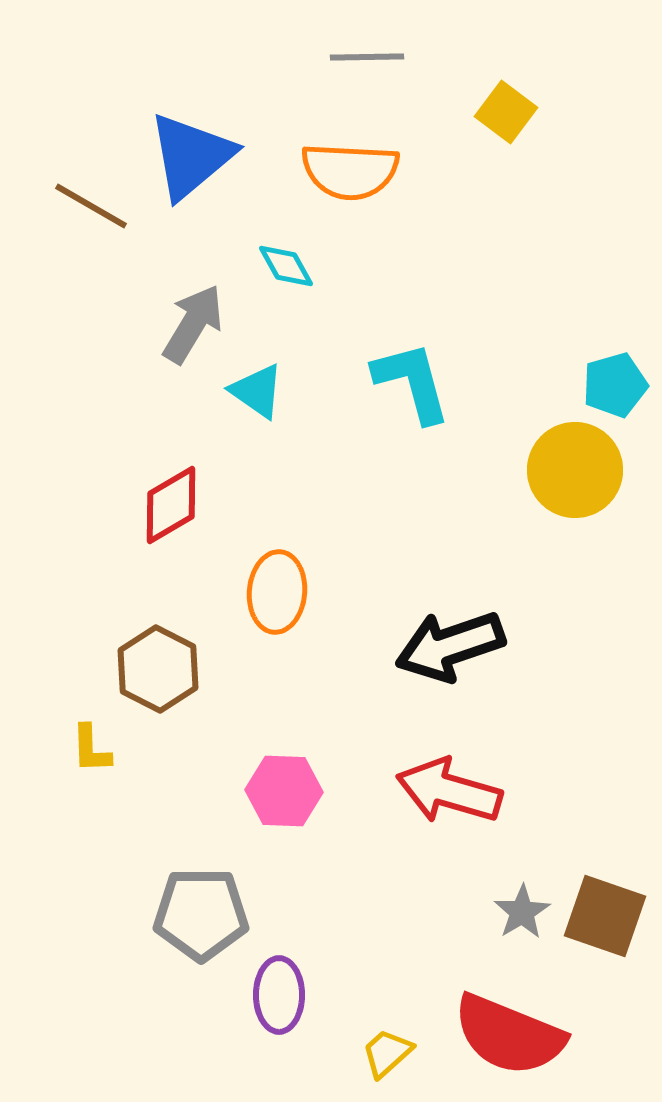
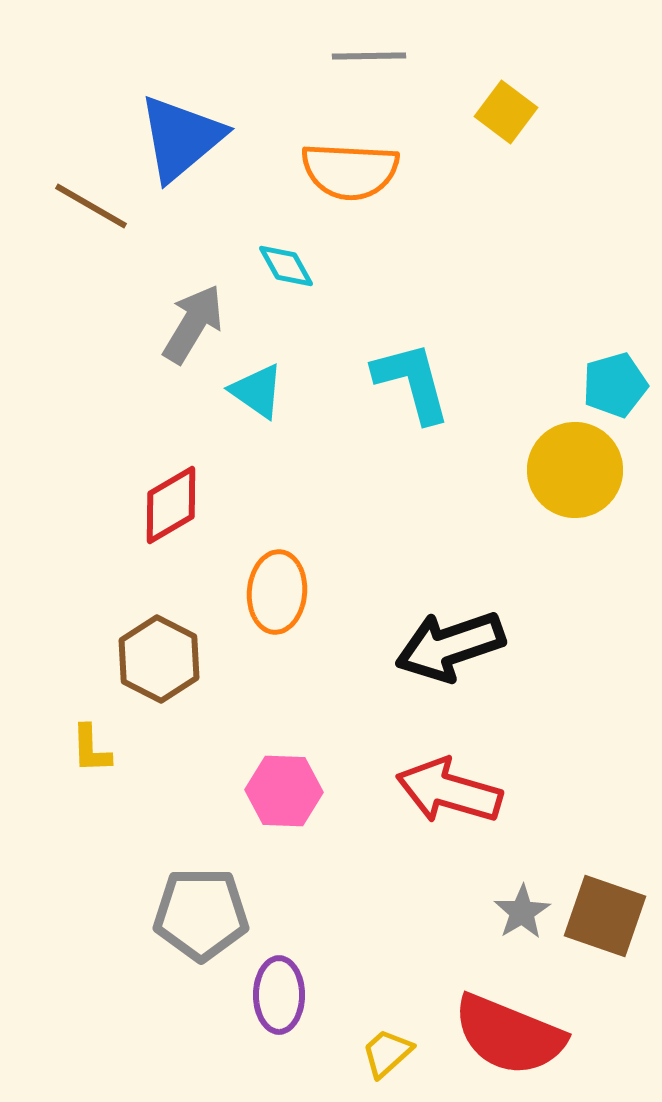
gray line: moved 2 px right, 1 px up
blue triangle: moved 10 px left, 18 px up
brown hexagon: moved 1 px right, 10 px up
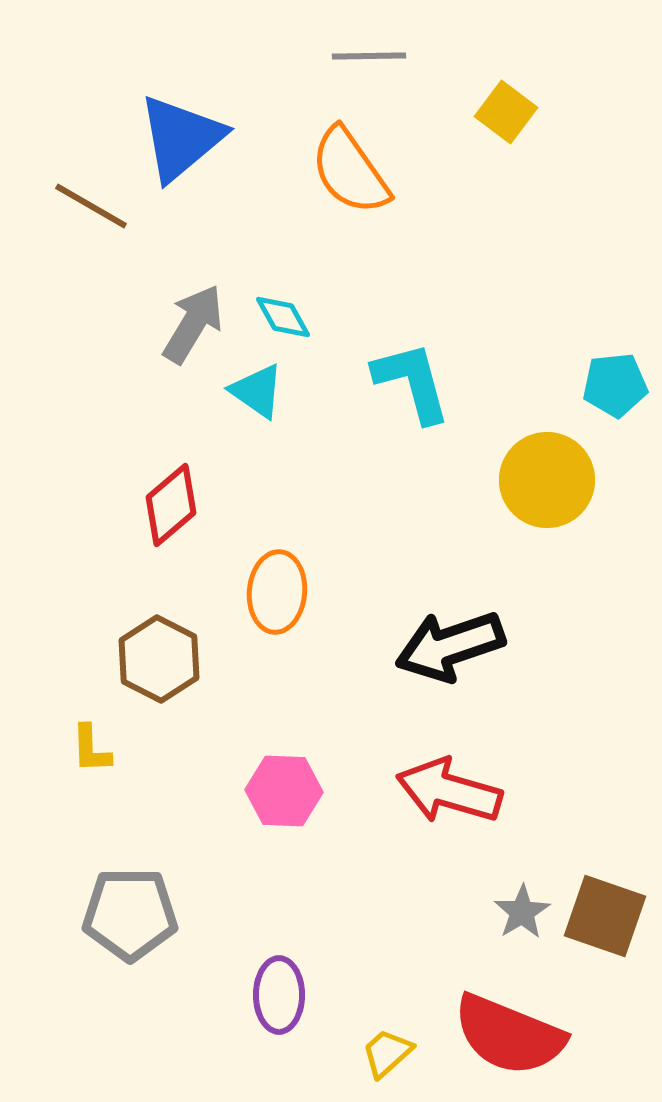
orange semicircle: rotated 52 degrees clockwise
cyan diamond: moved 3 px left, 51 px down
cyan pentagon: rotated 10 degrees clockwise
yellow circle: moved 28 px left, 10 px down
red diamond: rotated 10 degrees counterclockwise
gray pentagon: moved 71 px left
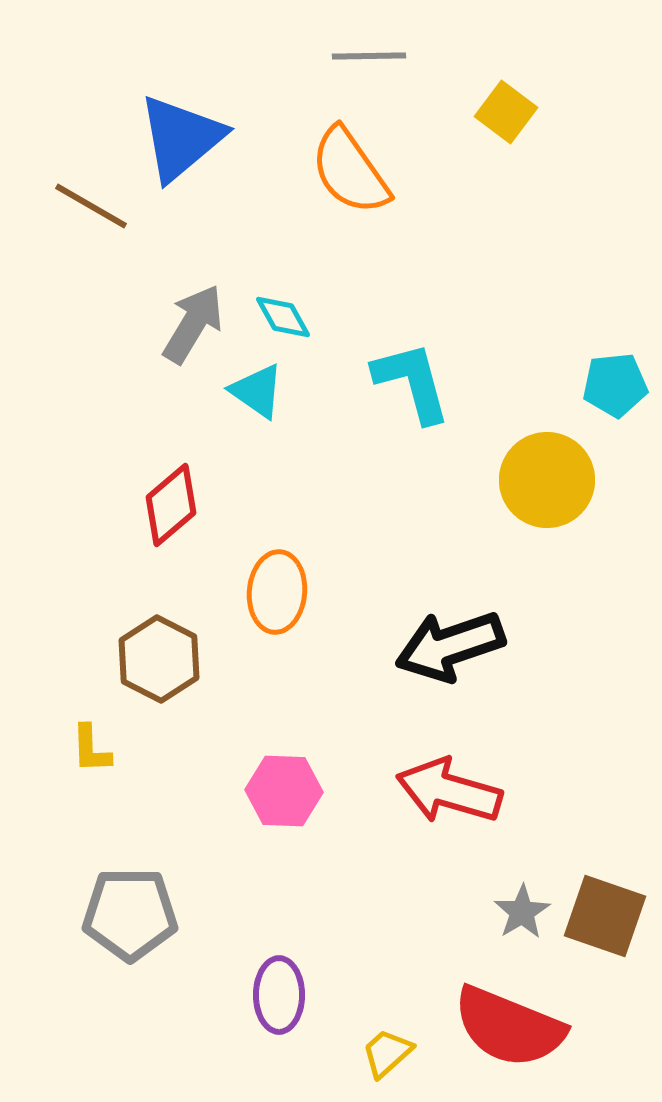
red semicircle: moved 8 px up
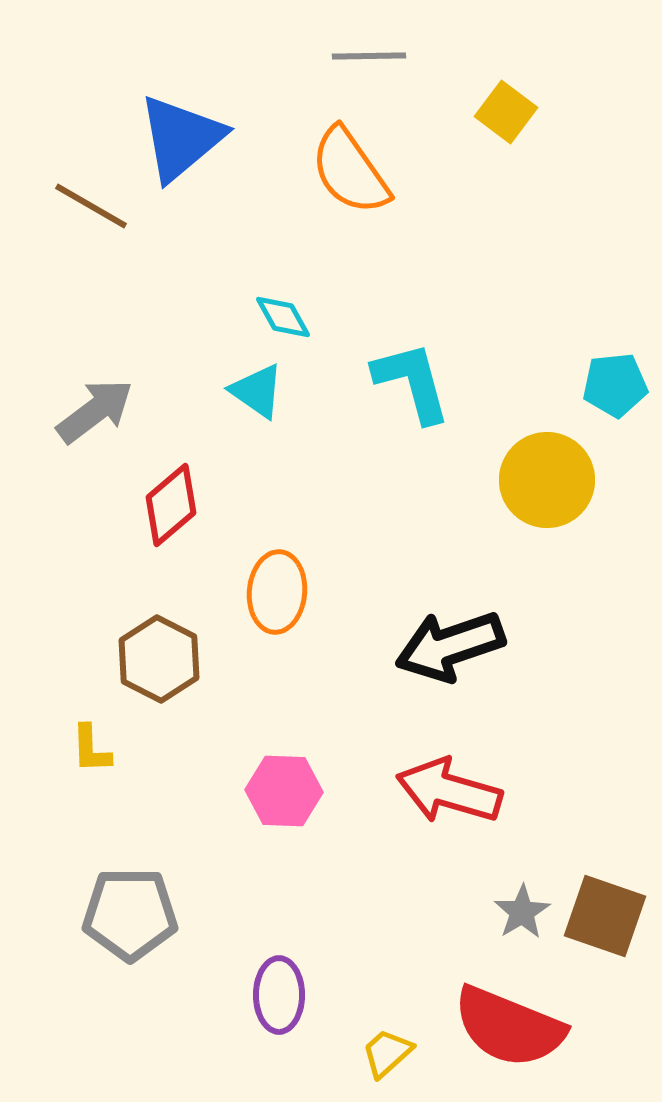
gray arrow: moved 98 px left, 87 px down; rotated 22 degrees clockwise
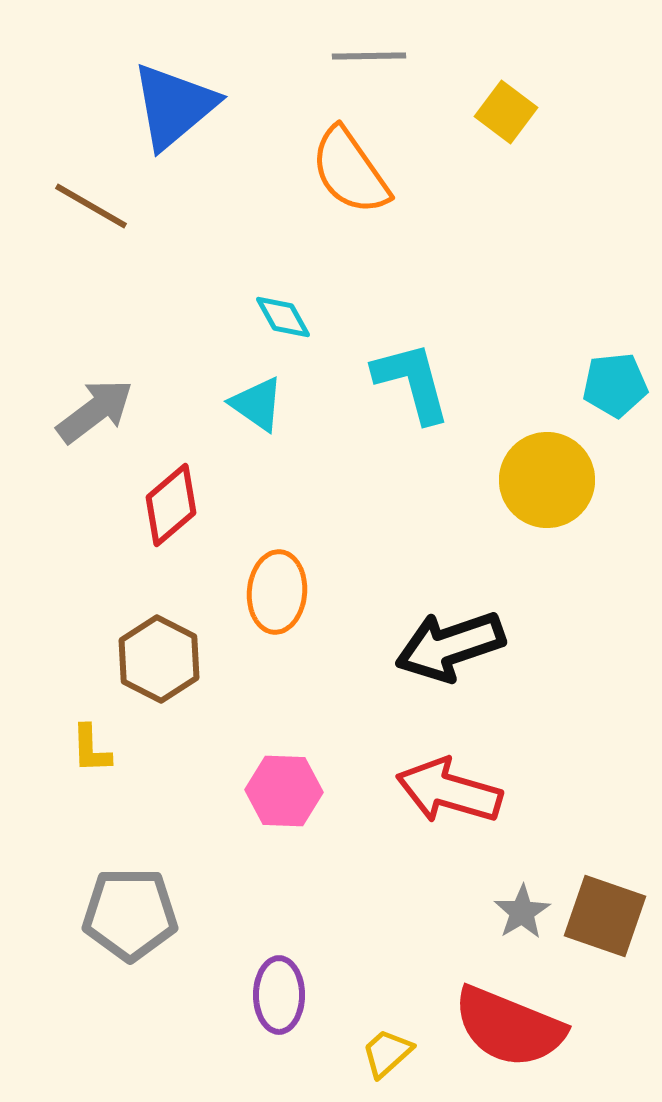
blue triangle: moved 7 px left, 32 px up
cyan triangle: moved 13 px down
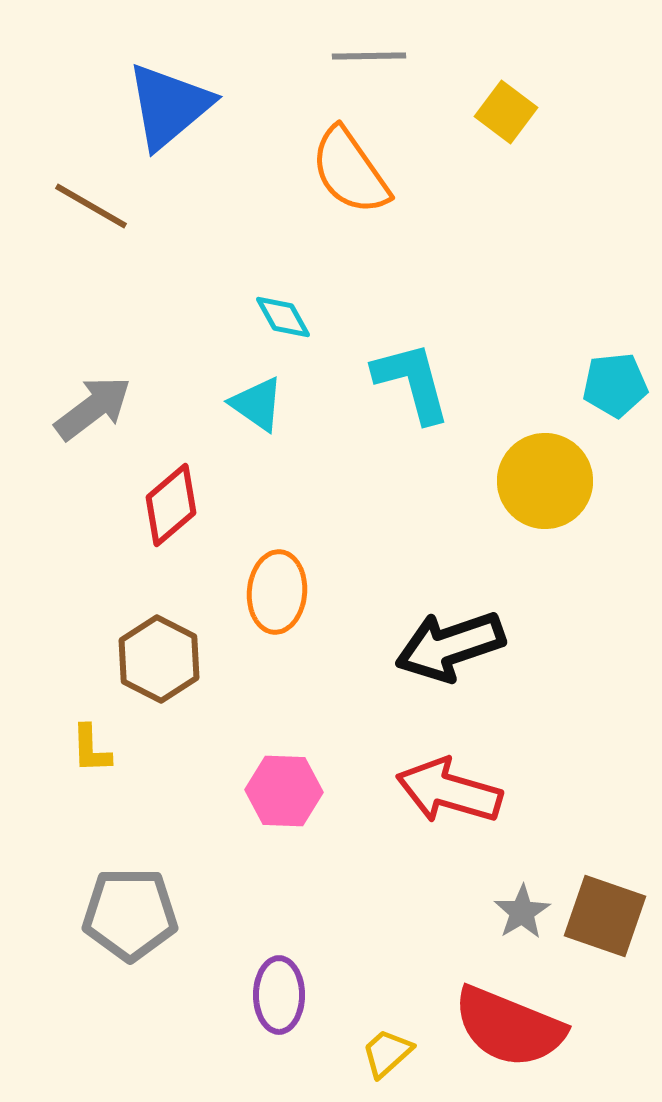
blue triangle: moved 5 px left
gray arrow: moved 2 px left, 3 px up
yellow circle: moved 2 px left, 1 px down
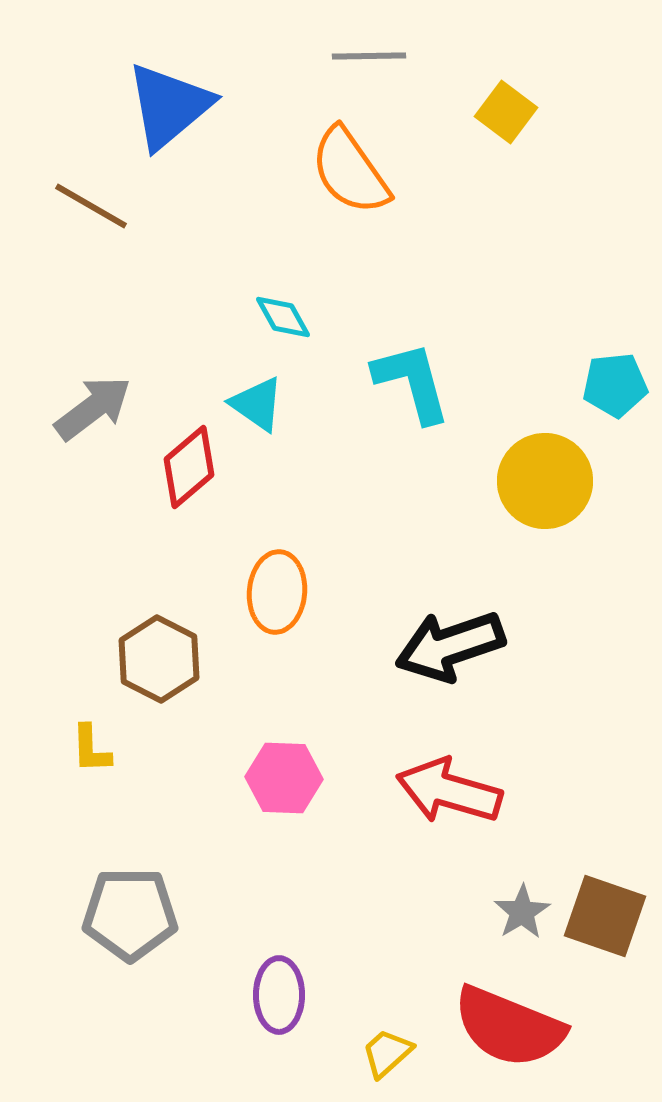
red diamond: moved 18 px right, 38 px up
pink hexagon: moved 13 px up
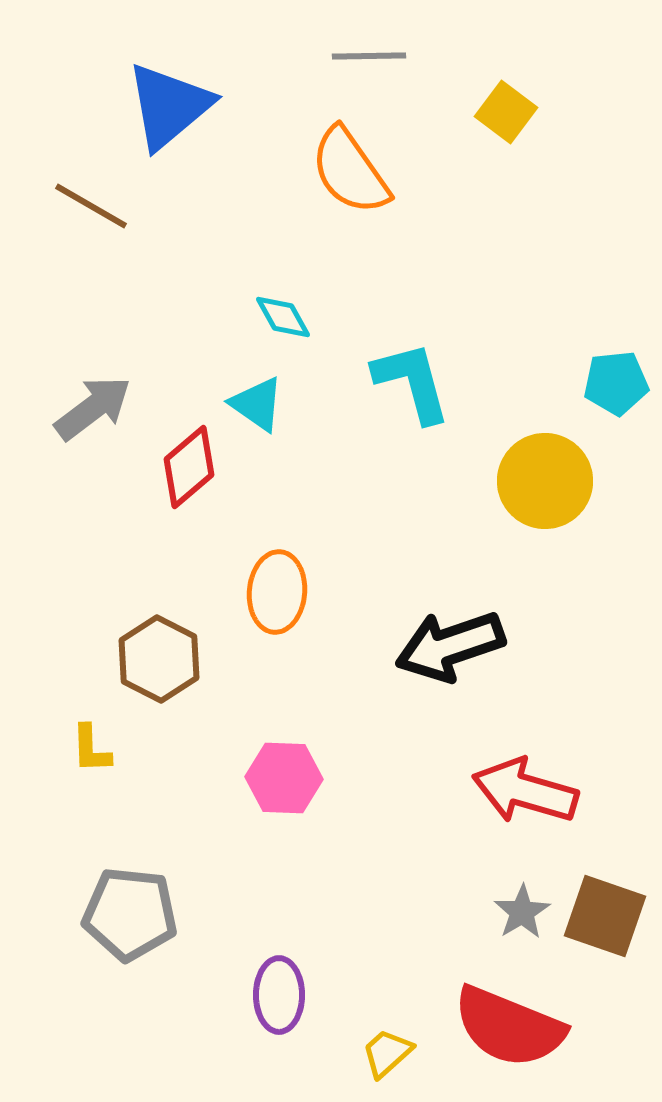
cyan pentagon: moved 1 px right, 2 px up
red arrow: moved 76 px right
gray pentagon: rotated 6 degrees clockwise
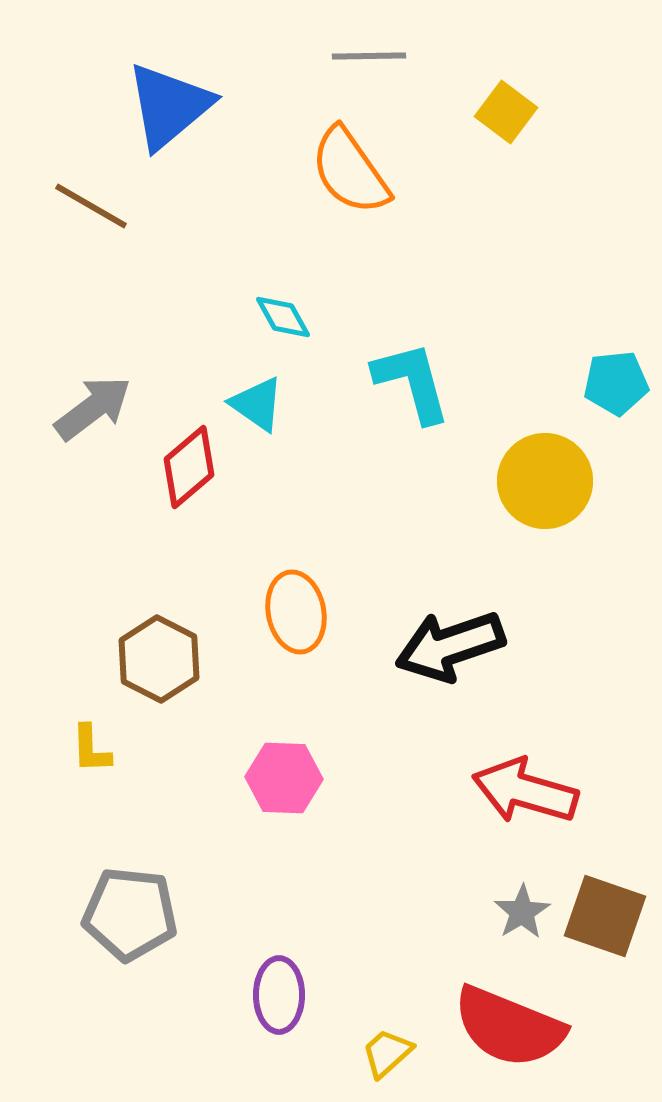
orange ellipse: moved 19 px right, 20 px down; rotated 16 degrees counterclockwise
